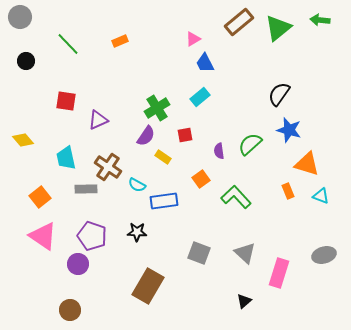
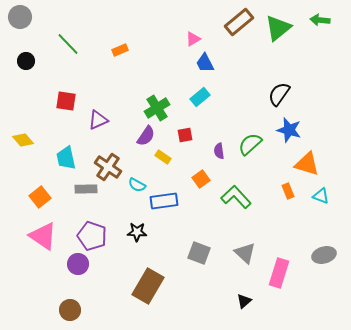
orange rectangle at (120, 41): moved 9 px down
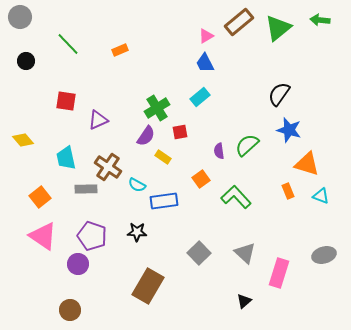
pink triangle at (193, 39): moved 13 px right, 3 px up
red square at (185, 135): moved 5 px left, 3 px up
green semicircle at (250, 144): moved 3 px left, 1 px down
gray square at (199, 253): rotated 25 degrees clockwise
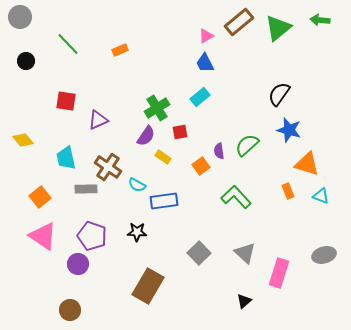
orange square at (201, 179): moved 13 px up
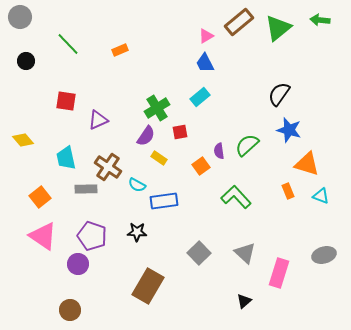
yellow rectangle at (163, 157): moved 4 px left, 1 px down
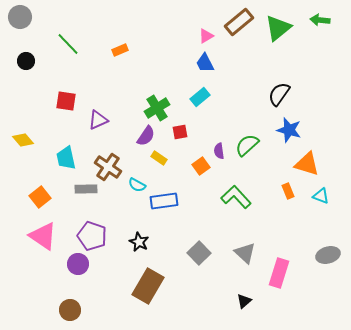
black star at (137, 232): moved 2 px right, 10 px down; rotated 24 degrees clockwise
gray ellipse at (324, 255): moved 4 px right
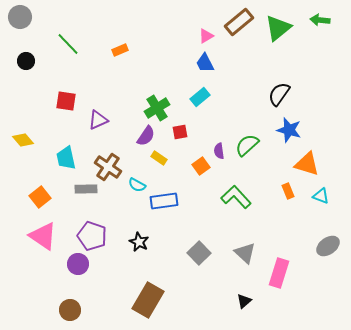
gray ellipse at (328, 255): moved 9 px up; rotated 20 degrees counterclockwise
brown rectangle at (148, 286): moved 14 px down
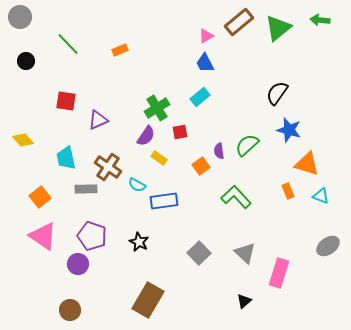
black semicircle at (279, 94): moved 2 px left, 1 px up
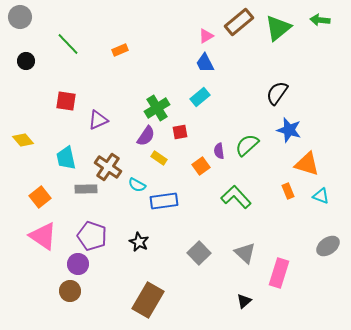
brown circle at (70, 310): moved 19 px up
